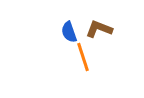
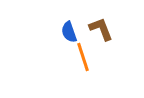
brown L-shape: moved 2 px right; rotated 48 degrees clockwise
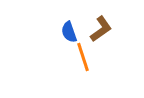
brown L-shape: rotated 76 degrees clockwise
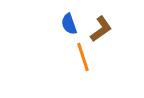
blue semicircle: moved 8 px up
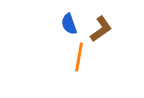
orange line: moved 4 px left; rotated 28 degrees clockwise
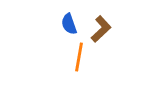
brown L-shape: rotated 8 degrees counterclockwise
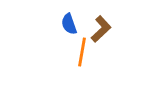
orange line: moved 3 px right, 5 px up
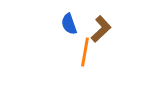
orange line: moved 3 px right
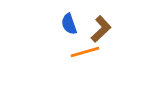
orange line: rotated 64 degrees clockwise
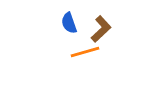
blue semicircle: moved 1 px up
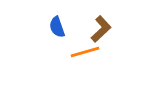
blue semicircle: moved 12 px left, 4 px down
